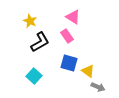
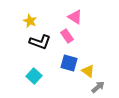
pink triangle: moved 2 px right
black L-shape: rotated 50 degrees clockwise
gray arrow: rotated 64 degrees counterclockwise
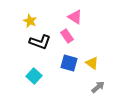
yellow triangle: moved 4 px right, 8 px up
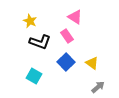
blue square: moved 3 px left, 1 px up; rotated 30 degrees clockwise
cyan square: rotated 14 degrees counterclockwise
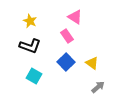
black L-shape: moved 10 px left, 4 px down
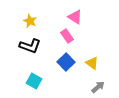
cyan square: moved 5 px down
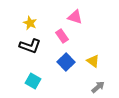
pink triangle: rotated 14 degrees counterclockwise
yellow star: moved 2 px down
pink rectangle: moved 5 px left
yellow triangle: moved 1 px right, 2 px up
cyan square: moved 1 px left
